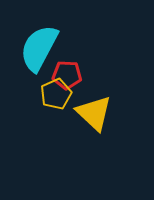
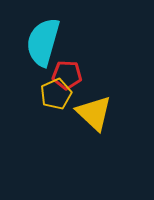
cyan semicircle: moved 4 px right, 6 px up; rotated 12 degrees counterclockwise
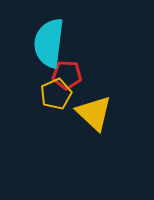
cyan semicircle: moved 6 px right, 1 px down; rotated 9 degrees counterclockwise
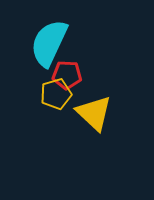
cyan semicircle: rotated 18 degrees clockwise
yellow pentagon: rotated 8 degrees clockwise
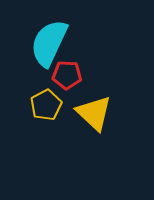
yellow pentagon: moved 10 px left, 11 px down; rotated 12 degrees counterclockwise
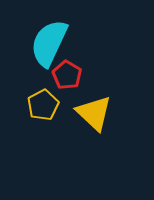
red pentagon: rotated 28 degrees clockwise
yellow pentagon: moved 3 px left
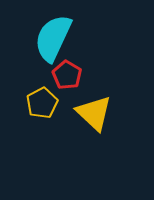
cyan semicircle: moved 4 px right, 5 px up
yellow pentagon: moved 1 px left, 2 px up
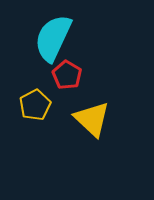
yellow pentagon: moved 7 px left, 2 px down
yellow triangle: moved 2 px left, 6 px down
